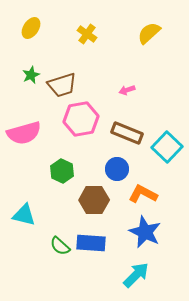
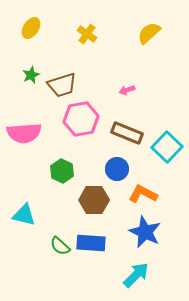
pink semicircle: rotated 12 degrees clockwise
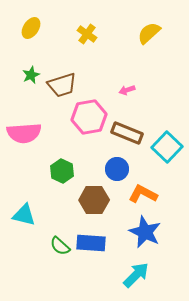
pink hexagon: moved 8 px right, 2 px up
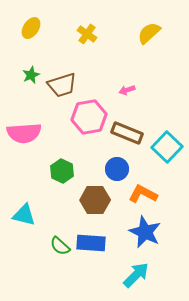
brown hexagon: moved 1 px right
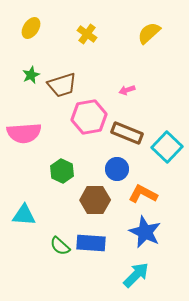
cyan triangle: rotated 10 degrees counterclockwise
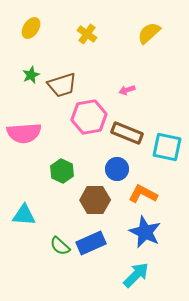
cyan square: rotated 32 degrees counterclockwise
blue rectangle: rotated 28 degrees counterclockwise
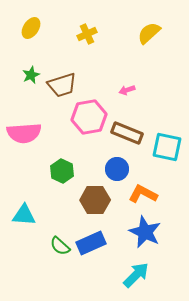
yellow cross: rotated 30 degrees clockwise
